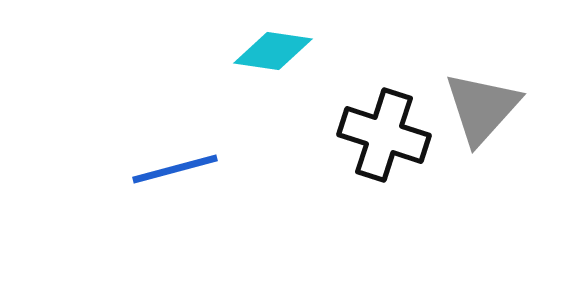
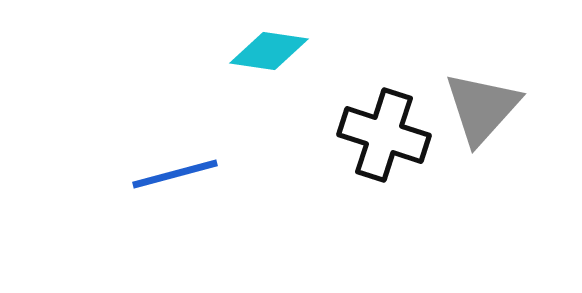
cyan diamond: moved 4 px left
blue line: moved 5 px down
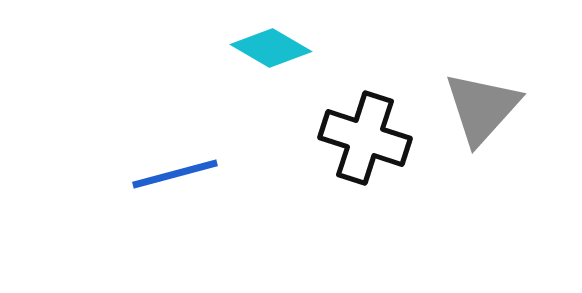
cyan diamond: moved 2 px right, 3 px up; rotated 22 degrees clockwise
black cross: moved 19 px left, 3 px down
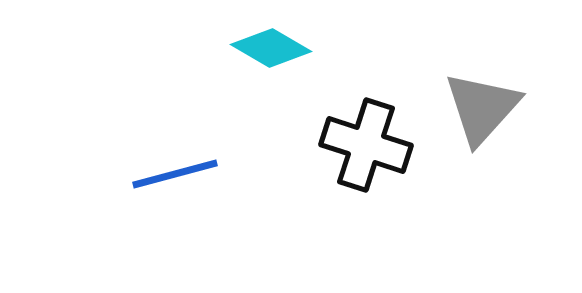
black cross: moved 1 px right, 7 px down
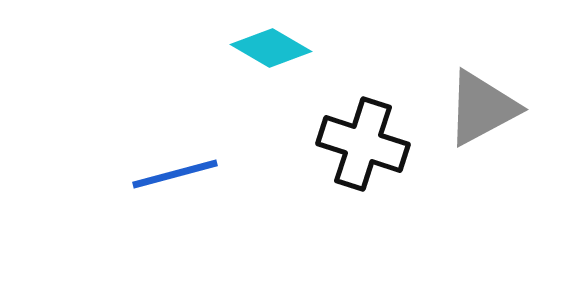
gray triangle: rotated 20 degrees clockwise
black cross: moved 3 px left, 1 px up
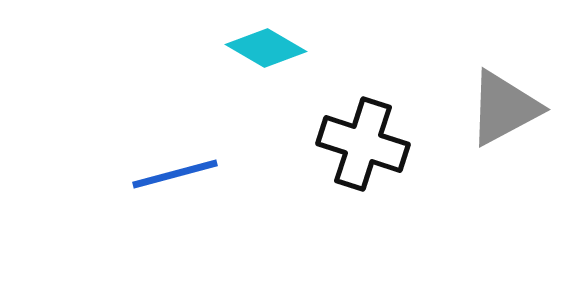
cyan diamond: moved 5 px left
gray triangle: moved 22 px right
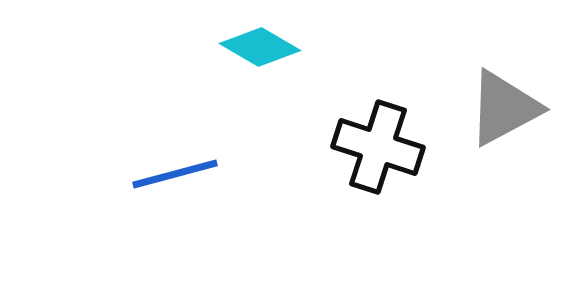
cyan diamond: moved 6 px left, 1 px up
black cross: moved 15 px right, 3 px down
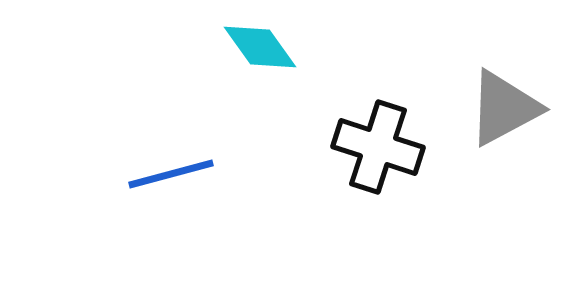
cyan diamond: rotated 24 degrees clockwise
blue line: moved 4 px left
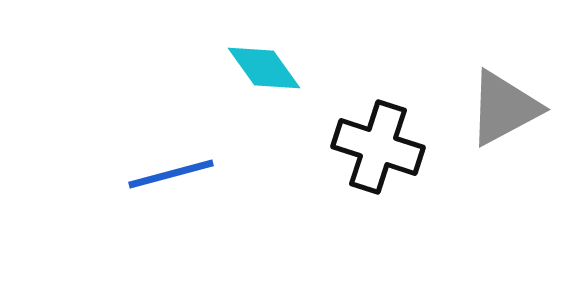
cyan diamond: moved 4 px right, 21 px down
